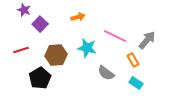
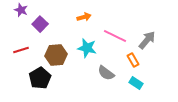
purple star: moved 3 px left
orange arrow: moved 6 px right
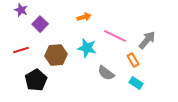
black pentagon: moved 4 px left, 2 px down
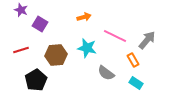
purple square: rotated 14 degrees counterclockwise
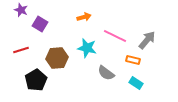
brown hexagon: moved 1 px right, 3 px down
orange rectangle: rotated 48 degrees counterclockwise
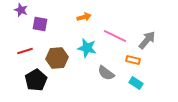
purple square: rotated 21 degrees counterclockwise
red line: moved 4 px right, 1 px down
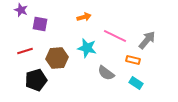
black pentagon: rotated 15 degrees clockwise
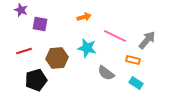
red line: moved 1 px left
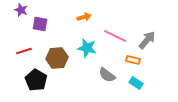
gray semicircle: moved 1 px right, 2 px down
black pentagon: rotated 25 degrees counterclockwise
